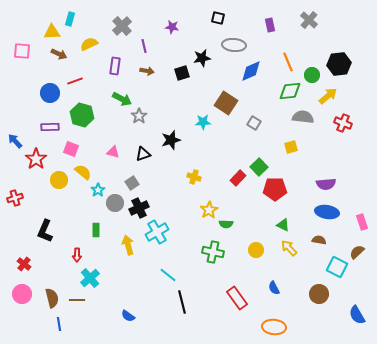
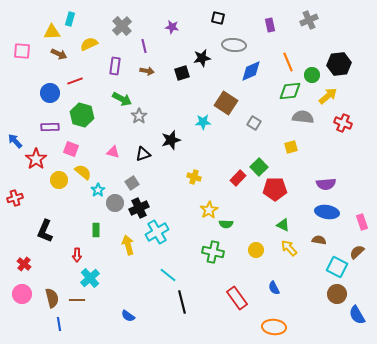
gray cross at (309, 20): rotated 24 degrees clockwise
brown circle at (319, 294): moved 18 px right
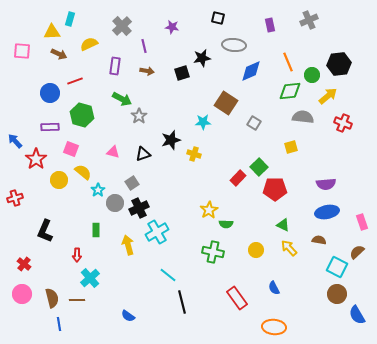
yellow cross at (194, 177): moved 23 px up
blue ellipse at (327, 212): rotated 20 degrees counterclockwise
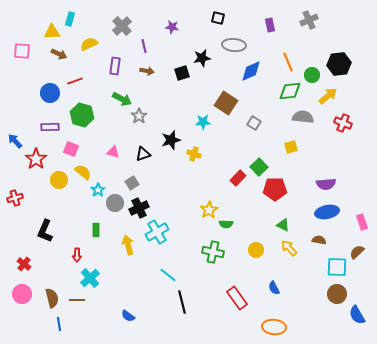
cyan square at (337, 267): rotated 25 degrees counterclockwise
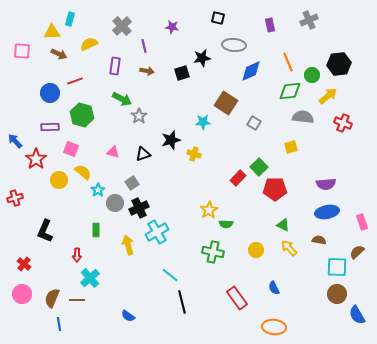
cyan line at (168, 275): moved 2 px right
brown semicircle at (52, 298): rotated 144 degrees counterclockwise
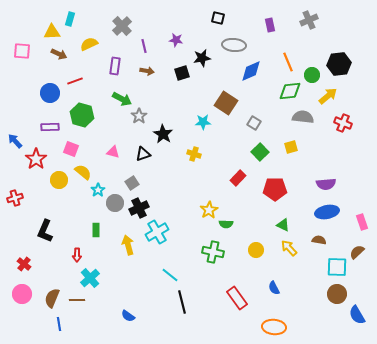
purple star at (172, 27): moved 4 px right, 13 px down
black star at (171, 140): moved 8 px left, 6 px up; rotated 24 degrees counterclockwise
green square at (259, 167): moved 1 px right, 15 px up
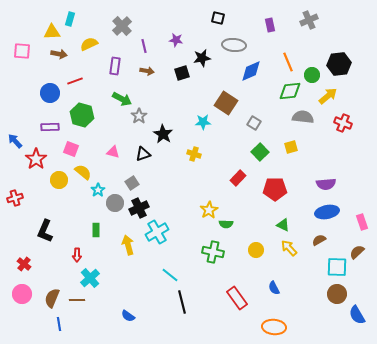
brown arrow at (59, 54): rotated 14 degrees counterclockwise
brown semicircle at (319, 240): rotated 40 degrees counterclockwise
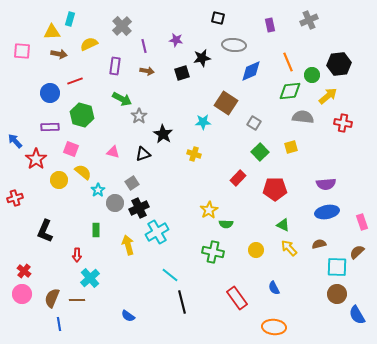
red cross at (343, 123): rotated 12 degrees counterclockwise
brown semicircle at (319, 240): moved 4 px down; rotated 16 degrees clockwise
red cross at (24, 264): moved 7 px down
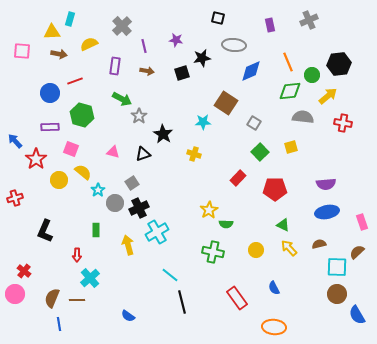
pink circle at (22, 294): moved 7 px left
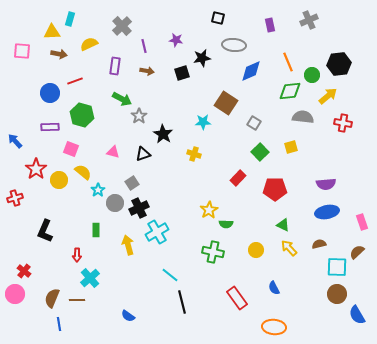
red star at (36, 159): moved 10 px down
